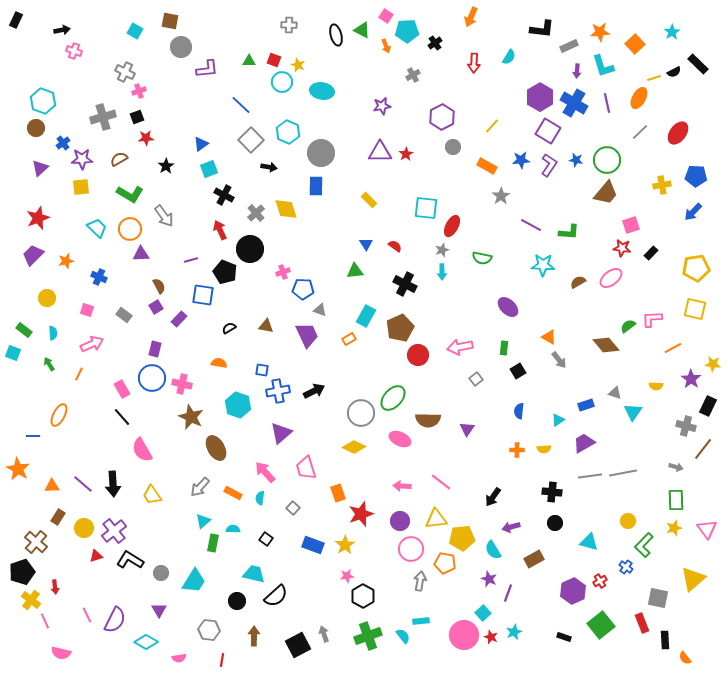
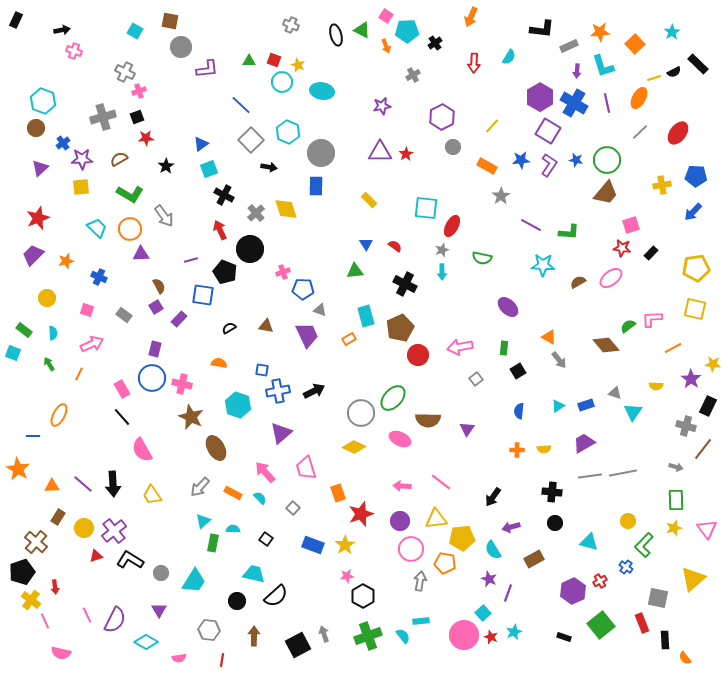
gray cross at (289, 25): moved 2 px right; rotated 21 degrees clockwise
cyan rectangle at (366, 316): rotated 45 degrees counterclockwise
cyan triangle at (558, 420): moved 14 px up
cyan semicircle at (260, 498): rotated 128 degrees clockwise
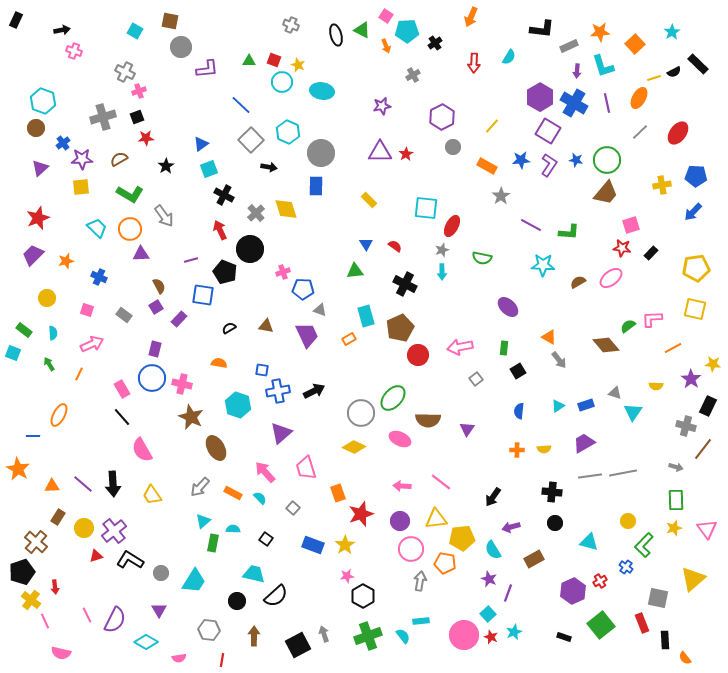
cyan square at (483, 613): moved 5 px right, 1 px down
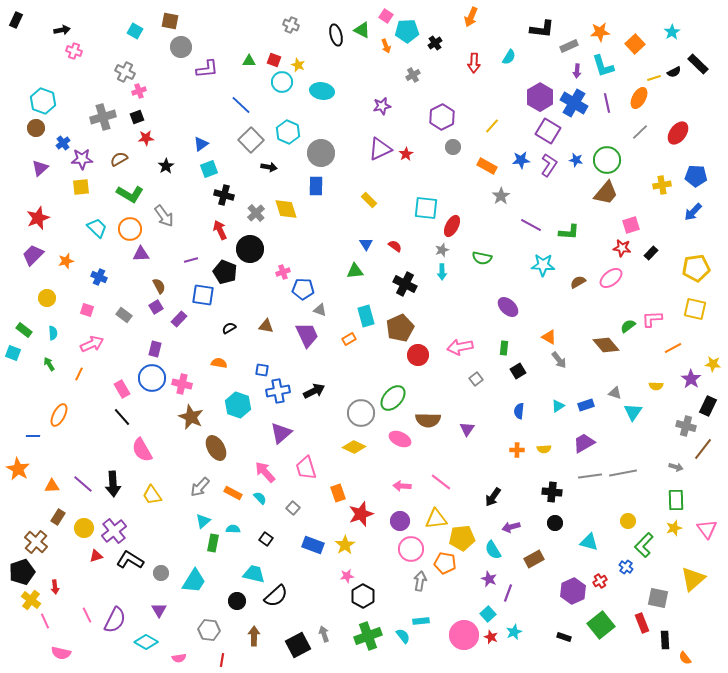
purple triangle at (380, 152): moved 3 px up; rotated 25 degrees counterclockwise
black cross at (224, 195): rotated 12 degrees counterclockwise
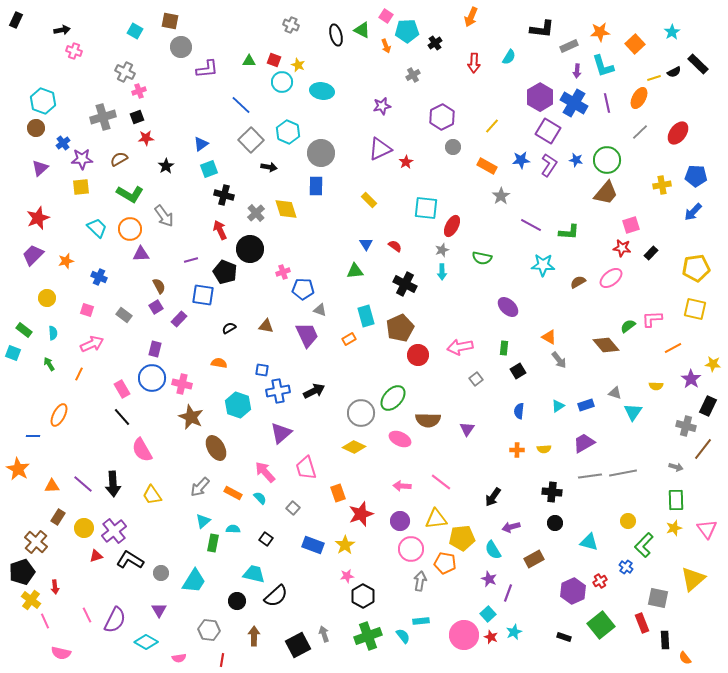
red star at (406, 154): moved 8 px down
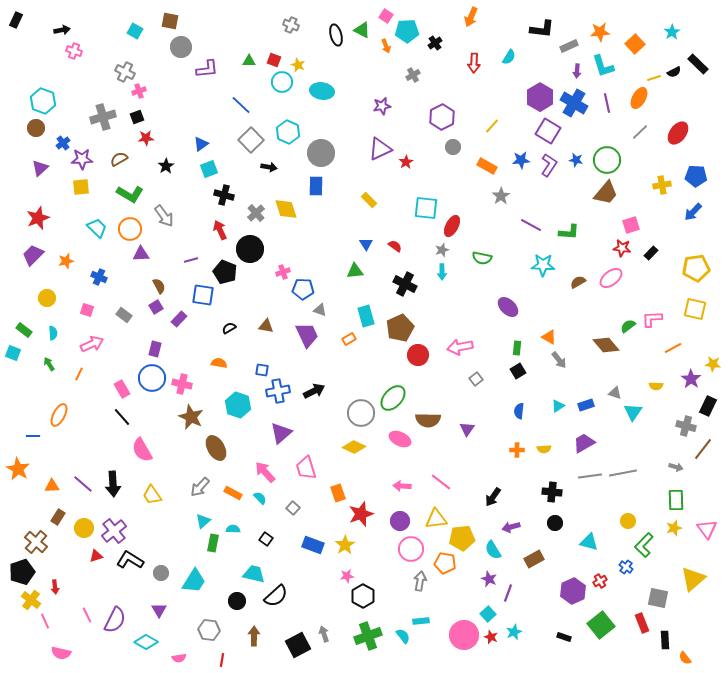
green rectangle at (504, 348): moved 13 px right
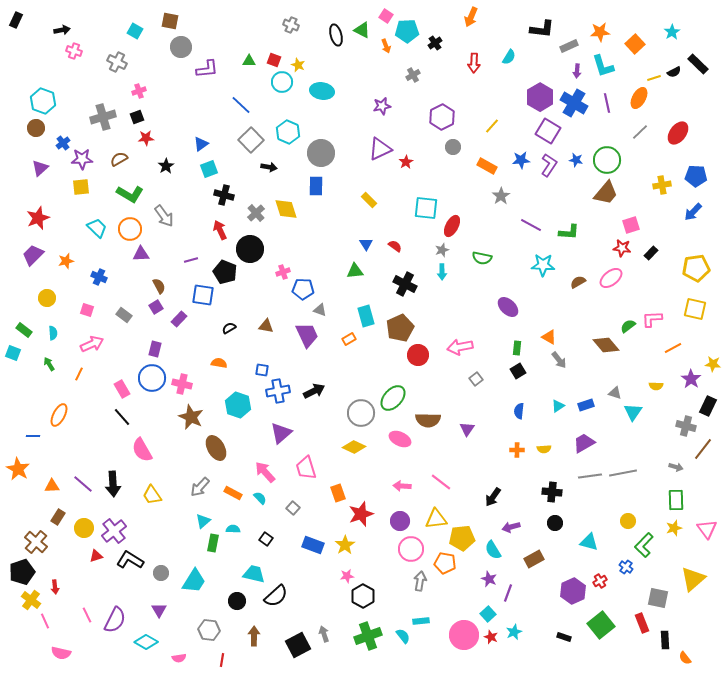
gray cross at (125, 72): moved 8 px left, 10 px up
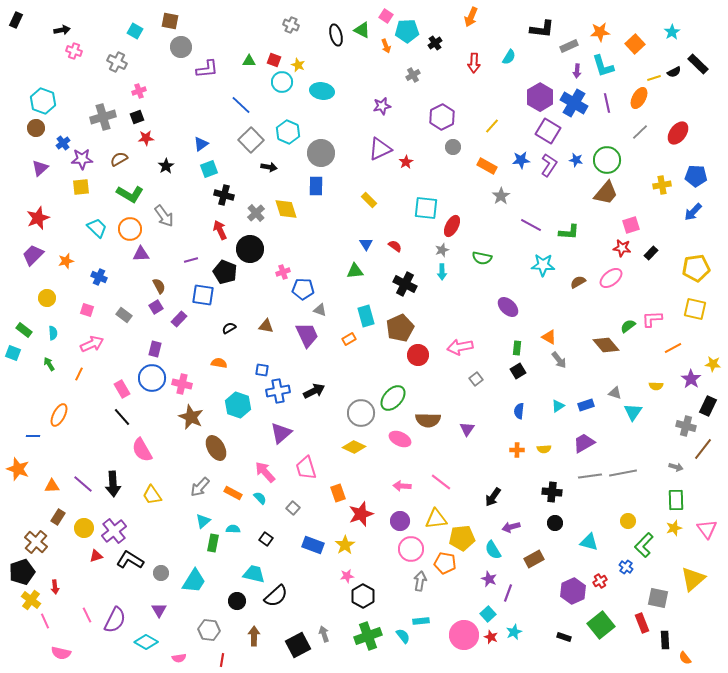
orange star at (18, 469): rotated 10 degrees counterclockwise
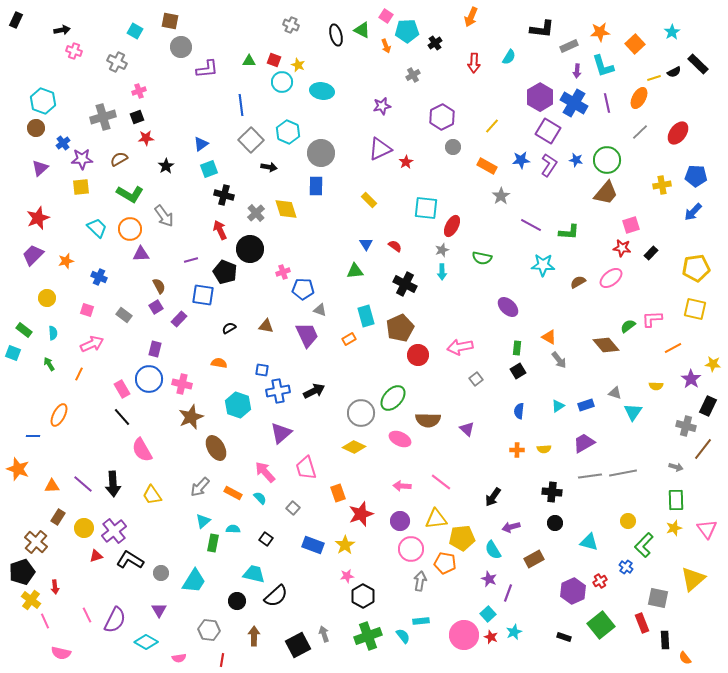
blue line at (241, 105): rotated 40 degrees clockwise
blue circle at (152, 378): moved 3 px left, 1 px down
brown star at (191, 417): rotated 25 degrees clockwise
purple triangle at (467, 429): rotated 21 degrees counterclockwise
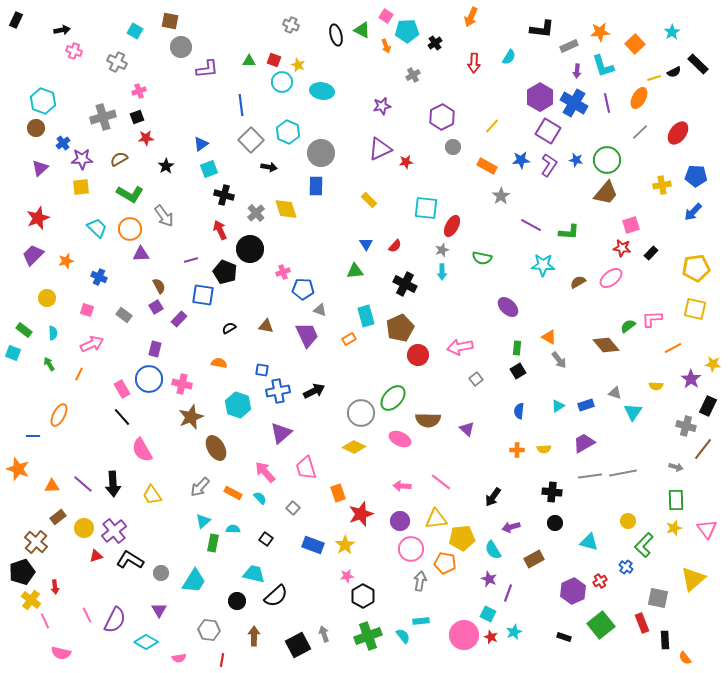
red star at (406, 162): rotated 24 degrees clockwise
red semicircle at (395, 246): rotated 96 degrees clockwise
brown rectangle at (58, 517): rotated 21 degrees clockwise
cyan square at (488, 614): rotated 21 degrees counterclockwise
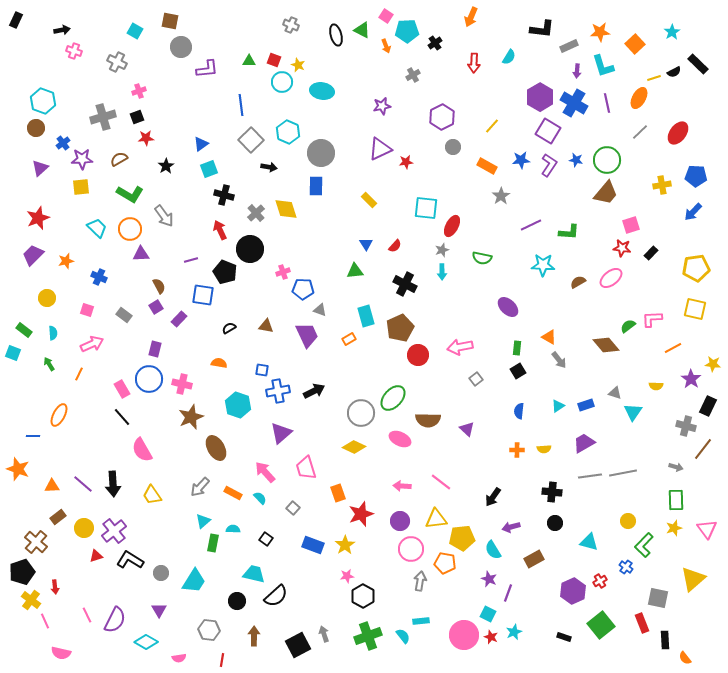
purple line at (531, 225): rotated 55 degrees counterclockwise
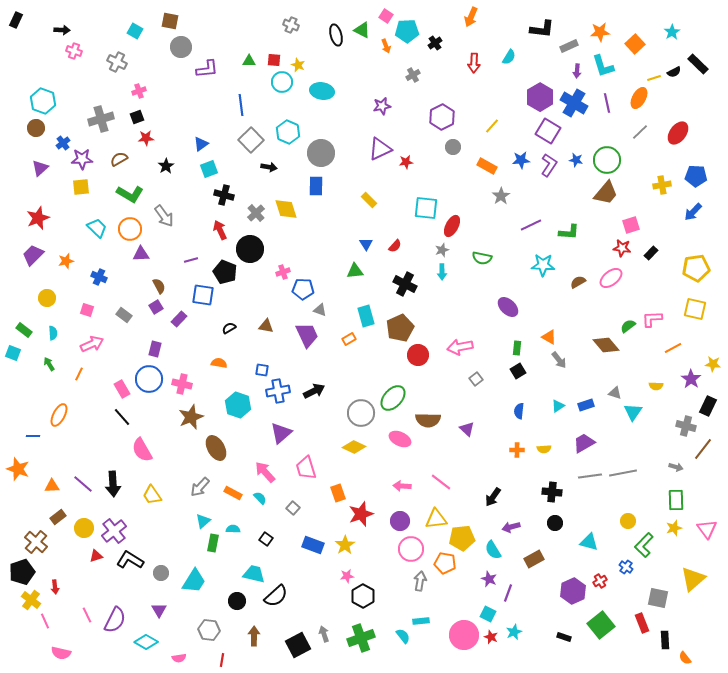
black arrow at (62, 30): rotated 14 degrees clockwise
red square at (274, 60): rotated 16 degrees counterclockwise
gray cross at (103, 117): moved 2 px left, 2 px down
green cross at (368, 636): moved 7 px left, 2 px down
